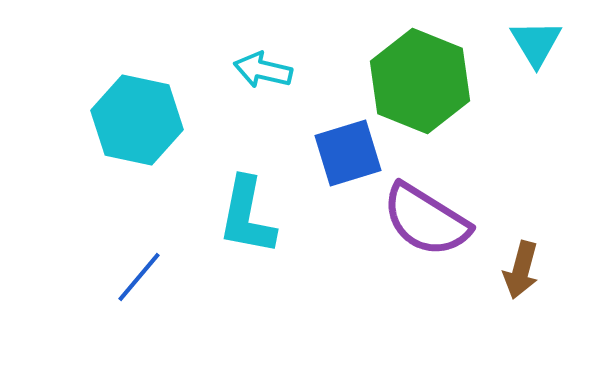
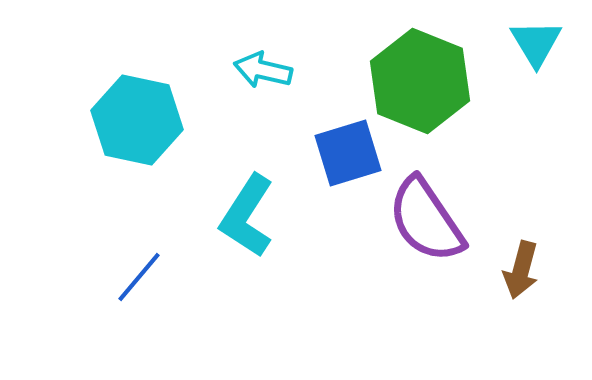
cyan L-shape: rotated 22 degrees clockwise
purple semicircle: rotated 24 degrees clockwise
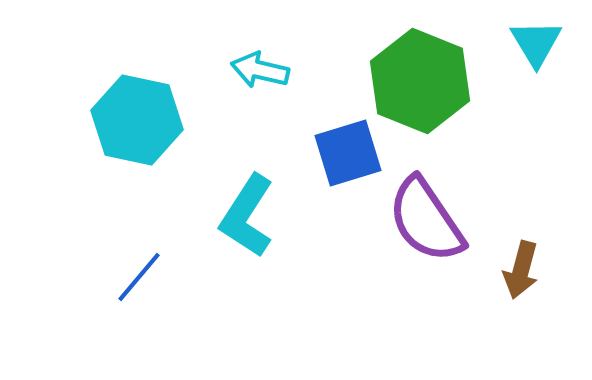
cyan arrow: moved 3 px left
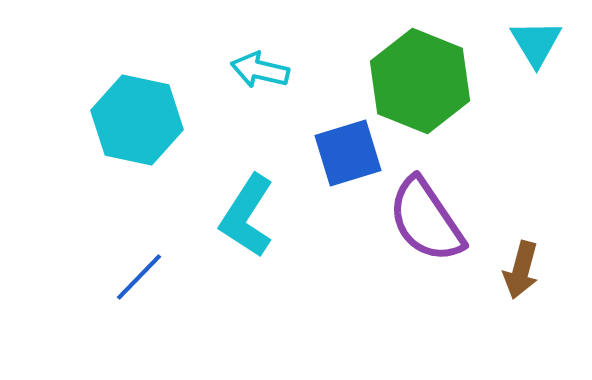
blue line: rotated 4 degrees clockwise
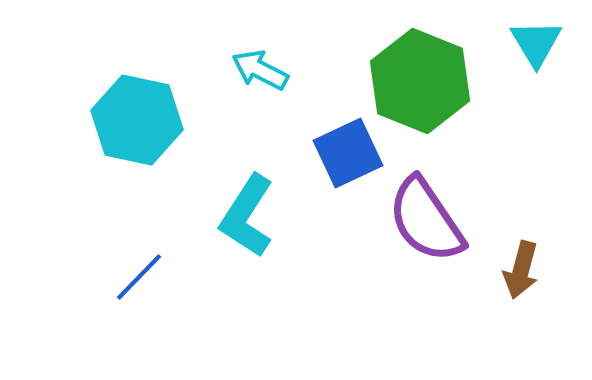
cyan arrow: rotated 14 degrees clockwise
blue square: rotated 8 degrees counterclockwise
